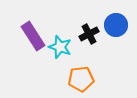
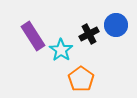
cyan star: moved 1 px right, 3 px down; rotated 15 degrees clockwise
orange pentagon: rotated 30 degrees counterclockwise
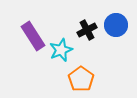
black cross: moved 2 px left, 4 px up
cyan star: rotated 15 degrees clockwise
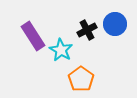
blue circle: moved 1 px left, 1 px up
cyan star: rotated 20 degrees counterclockwise
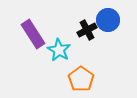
blue circle: moved 7 px left, 4 px up
purple rectangle: moved 2 px up
cyan star: moved 2 px left
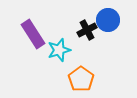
cyan star: rotated 25 degrees clockwise
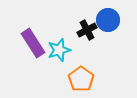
purple rectangle: moved 9 px down
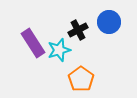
blue circle: moved 1 px right, 2 px down
black cross: moved 9 px left
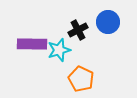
blue circle: moved 1 px left
purple rectangle: moved 1 px left, 1 px down; rotated 56 degrees counterclockwise
orange pentagon: rotated 10 degrees counterclockwise
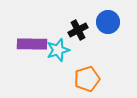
cyan star: moved 1 px left
orange pentagon: moved 6 px right; rotated 30 degrees clockwise
